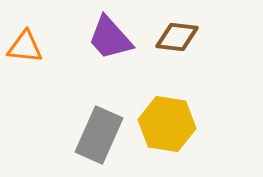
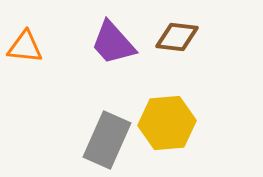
purple trapezoid: moved 3 px right, 5 px down
yellow hexagon: moved 1 px up; rotated 14 degrees counterclockwise
gray rectangle: moved 8 px right, 5 px down
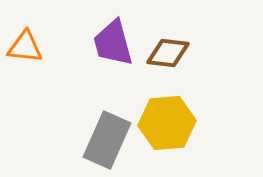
brown diamond: moved 9 px left, 16 px down
purple trapezoid: rotated 27 degrees clockwise
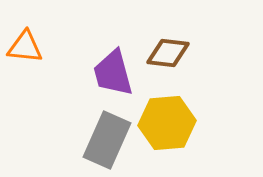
purple trapezoid: moved 30 px down
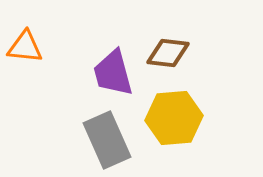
yellow hexagon: moved 7 px right, 5 px up
gray rectangle: rotated 48 degrees counterclockwise
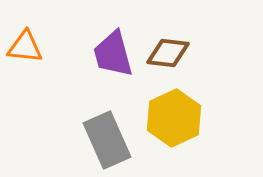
purple trapezoid: moved 19 px up
yellow hexagon: rotated 20 degrees counterclockwise
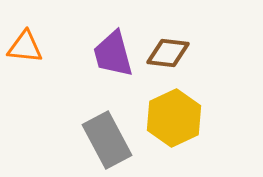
gray rectangle: rotated 4 degrees counterclockwise
